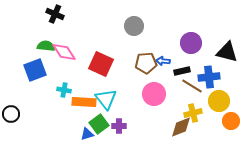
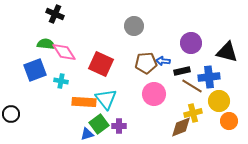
green semicircle: moved 2 px up
cyan cross: moved 3 px left, 9 px up
orange circle: moved 2 px left
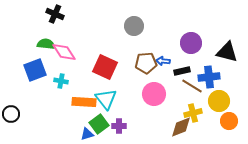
red square: moved 4 px right, 3 px down
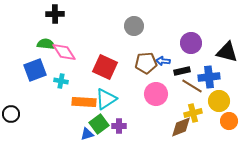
black cross: rotated 24 degrees counterclockwise
pink circle: moved 2 px right
cyan triangle: rotated 35 degrees clockwise
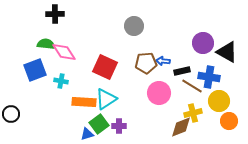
purple circle: moved 12 px right
black triangle: rotated 15 degrees clockwise
blue cross: rotated 15 degrees clockwise
pink circle: moved 3 px right, 1 px up
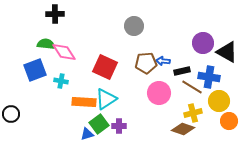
brown line: moved 1 px down
brown diamond: moved 2 px right, 2 px down; rotated 40 degrees clockwise
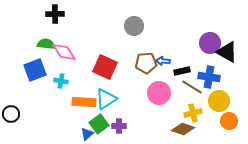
purple circle: moved 7 px right
blue triangle: rotated 24 degrees counterclockwise
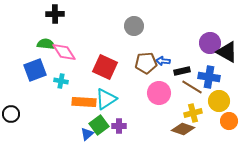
green square: moved 1 px down
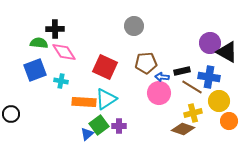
black cross: moved 15 px down
green semicircle: moved 7 px left, 1 px up
blue arrow: moved 1 px left, 16 px down
